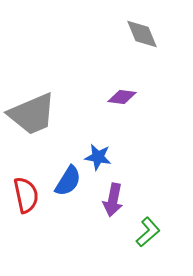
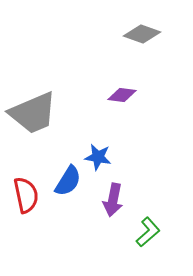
gray diamond: rotated 48 degrees counterclockwise
purple diamond: moved 2 px up
gray trapezoid: moved 1 px right, 1 px up
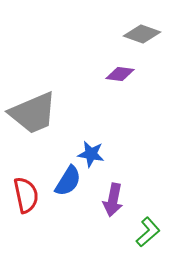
purple diamond: moved 2 px left, 21 px up
blue star: moved 7 px left, 3 px up
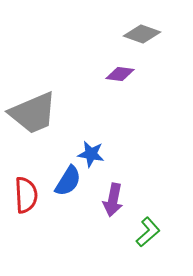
red semicircle: rotated 9 degrees clockwise
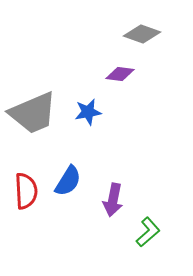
blue star: moved 3 px left, 42 px up; rotated 20 degrees counterclockwise
red semicircle: moved 4 px up
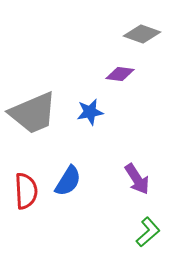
blue star: moved 2 px right
purple arrow: moved 24 px right, 21 px up; rotated 44 degrees counterclockwise
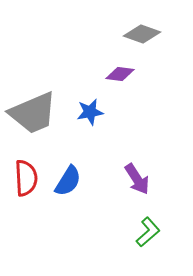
red semicircle: moved 13 px up
